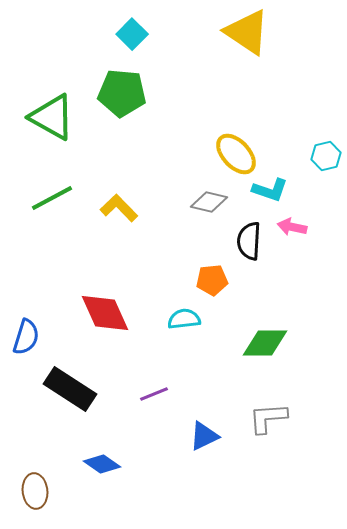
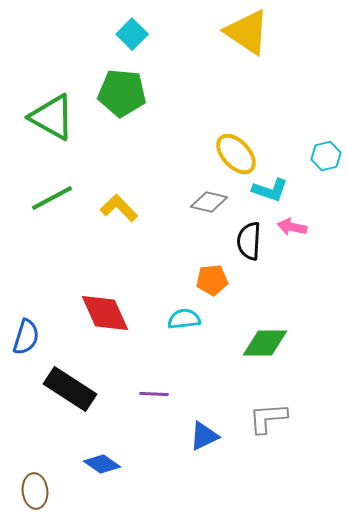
purple line: rotated 24 degrees clockwise
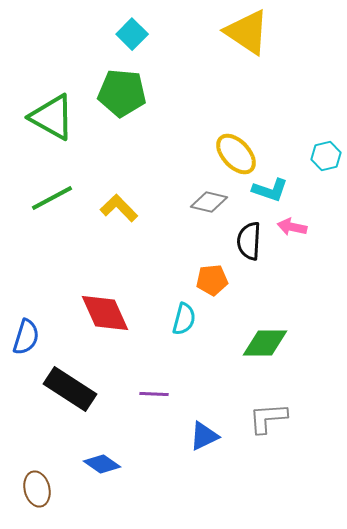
cyan semicircle: rotated 112 degrees clockwise
brown ellipse: moved 2 px right, 2 px up; rotated 8 degrees counterclockwise
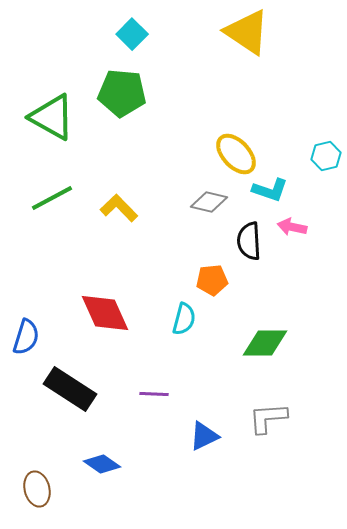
black semicircle: rotated 6 degrees counterclockwise
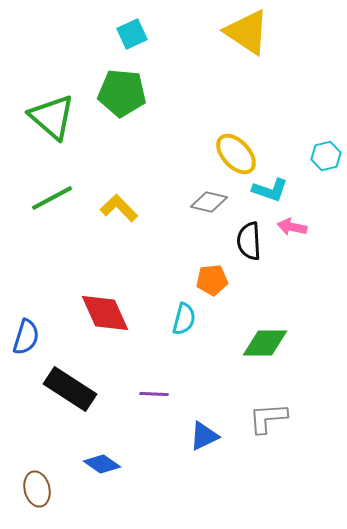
cyan square: rotated 20 degrees clockwise
green triangle: rotated 12 degrees clockwise
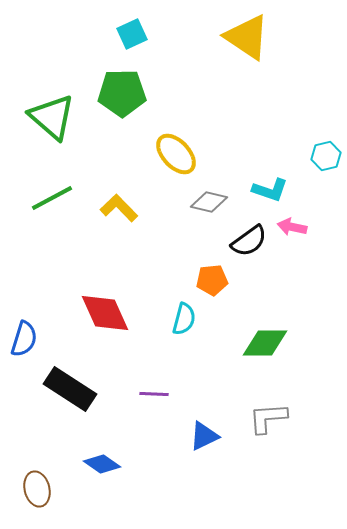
yellow triangle: moved 5 px down
green pentagon: rotated 6 degrees counterclockwise
yellow ellipse: moved 60 px left
black semicircle: rotated 123 degrees counterclockwise
blue semicircle: moved 2 px left, 2 px down
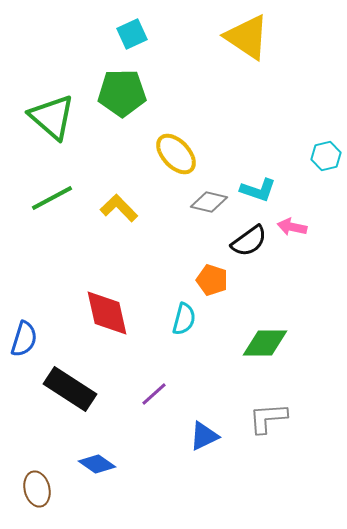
cyan L-shape: moved 12 px left
orange pentagon: rotated 24 degrees clockwise
red diamond: moved 2 px right; rotated 12 degrees clockwise
purple line: rotated 44 degrees counterclockwise
blue diamond: moved 5 px left
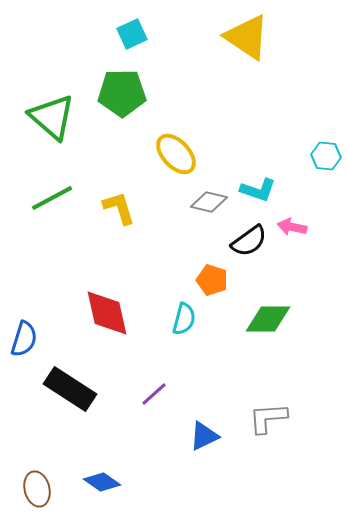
cyan hexagon: rotated 20 degrees clockwise
yellow L-shape: rotated 27 degrees clockwise
green diamond: moved 3 px right, 24 px up
blue diamond: moved 5 px right, 18 px down
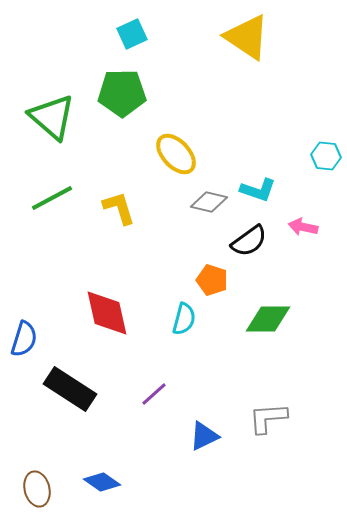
pink arrow: moved 11 px right
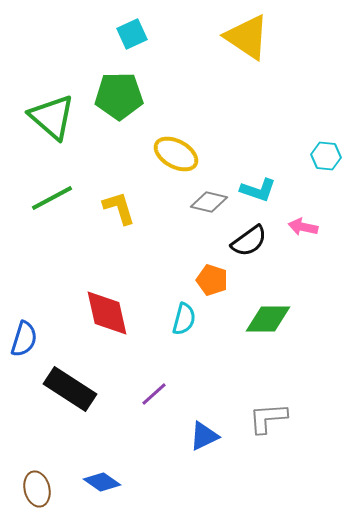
green pentagon: moved 3 px left, 3 px down
yellow ellipse: rotated 18 degrees counterclockwise
